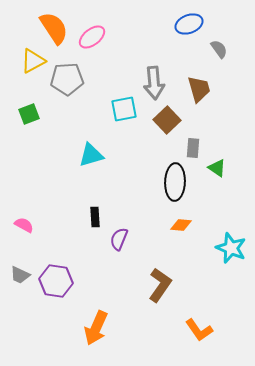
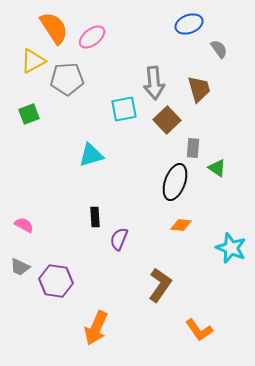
black ellipse: rotated 18 degrees clockwise
gray trapezoid: moved 8 px up
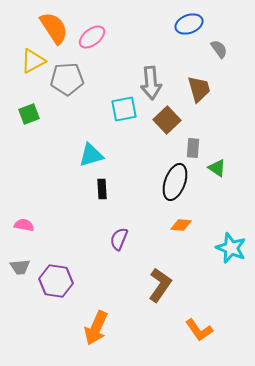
gray arrow: moved 3 px left
black rectangle: moved 7 px right, 28 px up
pink semicircle: rotated 18 degrees counterclockwise
gray trapezoid: rotated 30 degrees counterclockwise
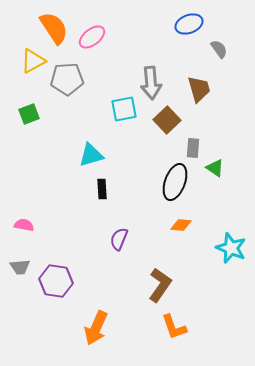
green triangle: moved 2 px left
orange L-shape: moved 25 px left, 3 px up; rotated 16 degrees clockwise
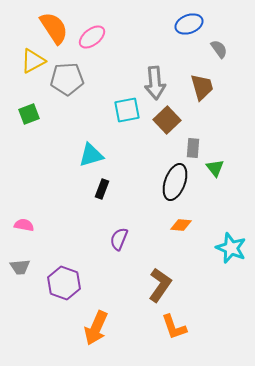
gray arrow: moved 4 px right
brown trapezoid: moved 3 px right, 2 px up
cyan square: moved 3 px right, 1 px down
green triangle: rotated 18 degrees clockwise
black rectangle: rotated 24 degrees clockwise
purple hexagon: moved 8 px right, 2 px down; rotated 12 degrees clockwise
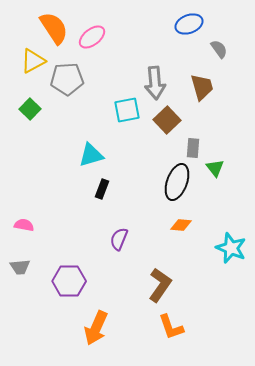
green square: moved 1 px right, 5 px up; rotated 25 degrees counterclockwise
black ellipse: moved 2 px right
purple hexagon: moved 5 px right, 2 px up; rotated 20 degrees counterclockwise
orange L-shape: moved 3 px left
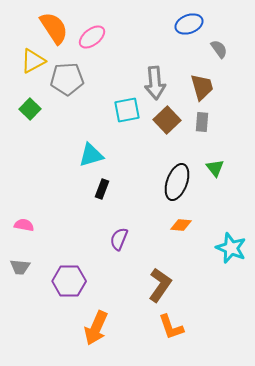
gray rectangle: moved 9 px right, 26 px up
gray trapezoid: rotated 10 degrees clockwise
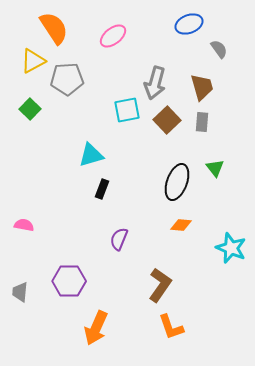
pink ellipse: moved 21 px right, 1 px up
gray arrow: rotated 20 degrees clockwise
gray trapezoid: moved 25 px down; rotated 90 degrees clockwise
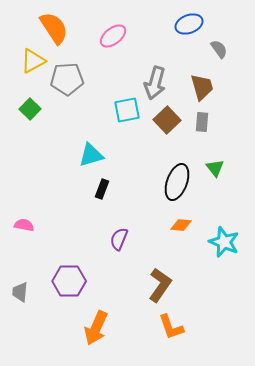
cyan star: moved 7 px left, 6 px up
